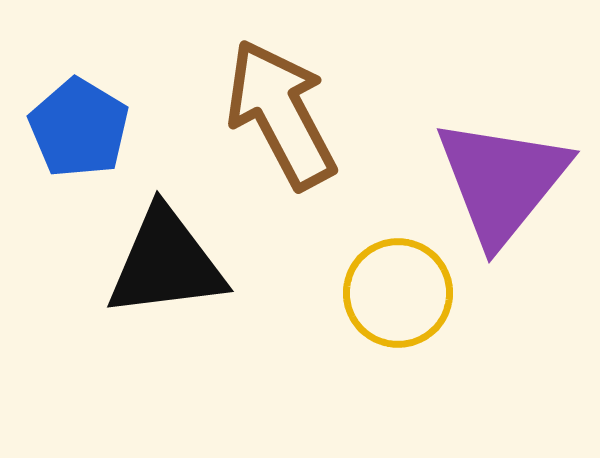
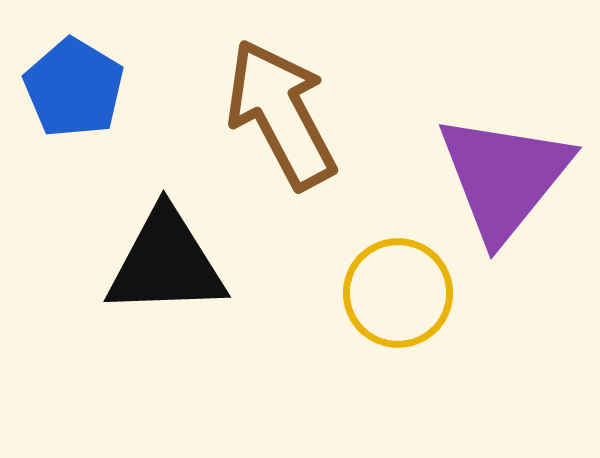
blue pentagon: moved 5 px left, 40 px up
purple triangle: moved 2 px right, 4 px up
black triangle: rotated 5 degrees clockwise
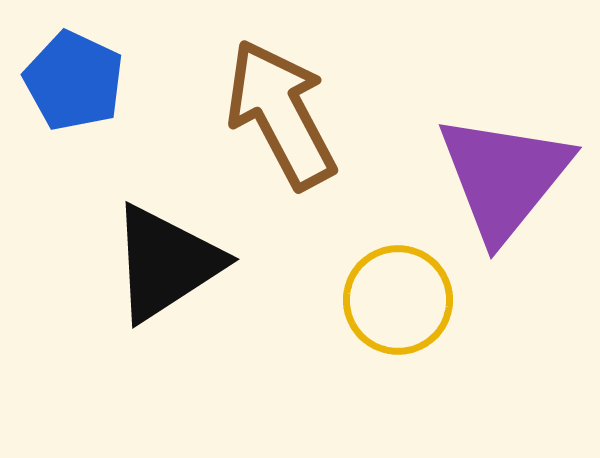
blue pentagon: moved 7 px up; rotated 6 degrees counterclockwise
black triangle: rotated 31 degrees counterclockwise
yellow circle: moved 7 px down
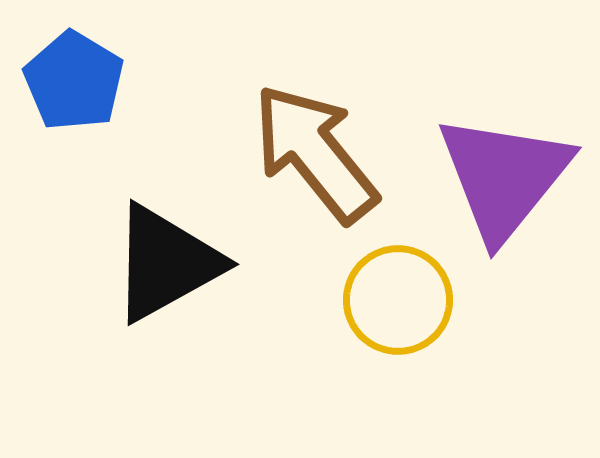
blue pentagon: rotated 6 degrees clockwise
brown arrow: moved 34 px right, 39 px down; rotated 11 degrees counterclockwise
black triangle: rotated 4 degrees clockwise
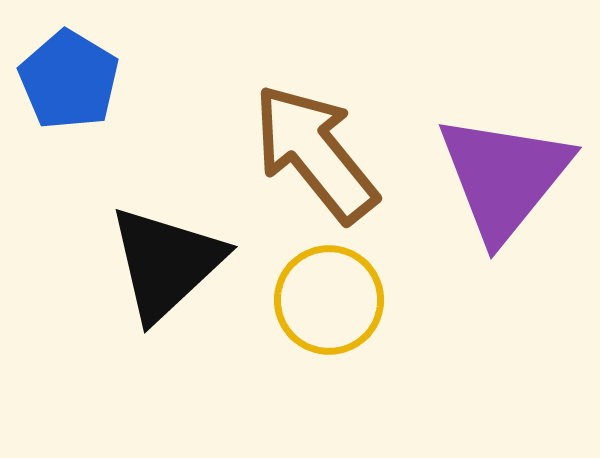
blue pentagon: moved 5 px left, 1 px up
black triangle: rotated 14 degrees counterclockwise
yellow circle: moved 69 px left
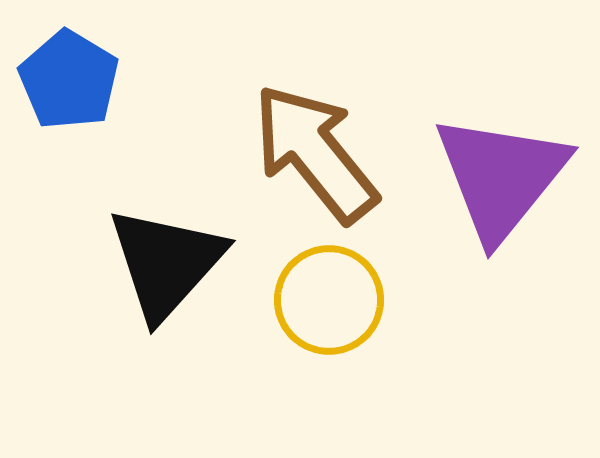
purple triangle: moved 3 px left
black triangle: rotated 5 degrees counterclockwise
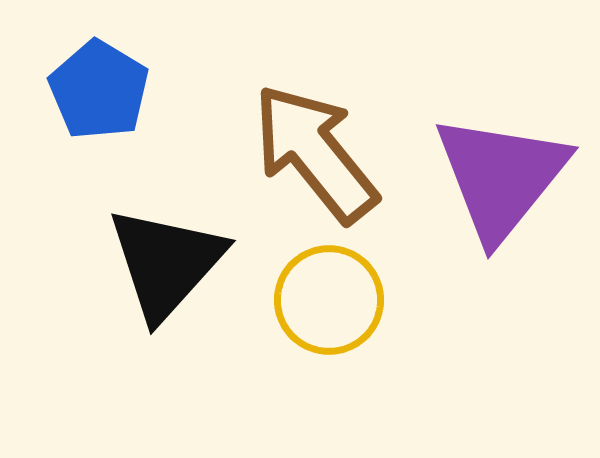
blue pentagon: moved 30 px right, 10 px down
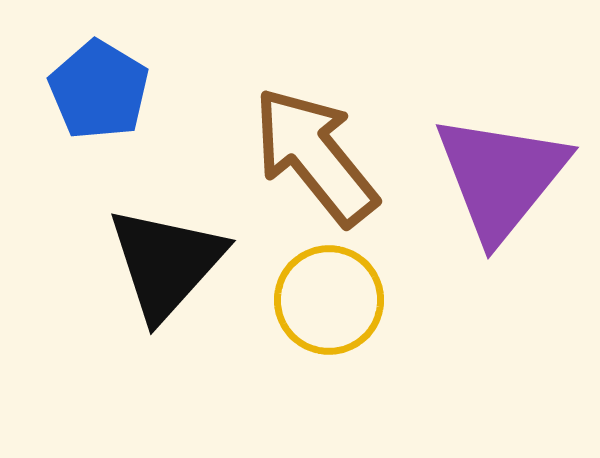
brown arrow: moved 3 px down
